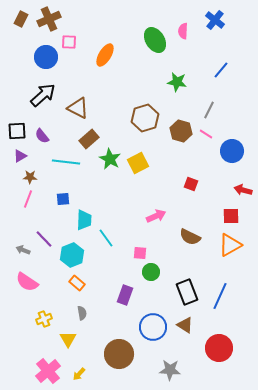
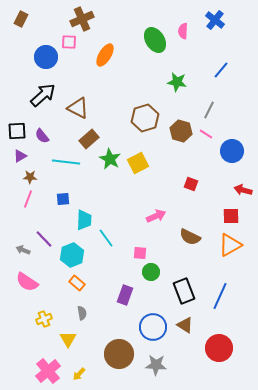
brown cross at (49, 19): moved 33 px right
black rectangle at (187, 292): moved 3 px left, 1 px up
gray star at (170, 370): moved 14 px left, 5 px up
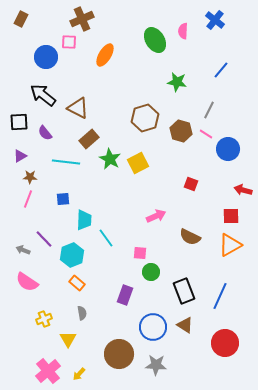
black arrow at (43, 95): rotated 100 degrees counterclockwise
black square at (17, 131): moved 2 px right, 9 px up
purple semicircle at (42, 136): moved 3 px right, 3 px up
blue circle at (232, 151): moved 4 px left, 2 px up
red circle at (219, 348): moved 6 px right, 5 px up
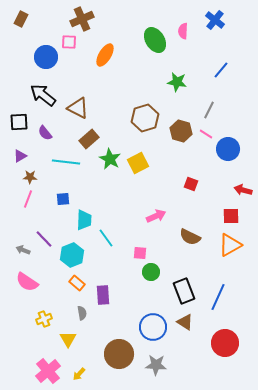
purple rectangle at (125, 295): moved 22 px left; rotated 24 degrees counterclockwise
blue line at (220, 296): moved 2 px left, 1 px down
brown triangle at (185, 325): moved 3 px up
